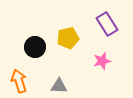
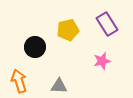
yellow pentagon: moved 8 px up
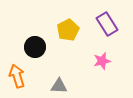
yellow pentagon: rotated 15 degrees counterclockwise
orange arrow: moved 2 px left, 5 px up
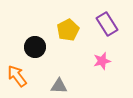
orange arrow: rotated 20 degrees counterclockwise
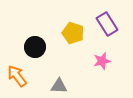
yellow pentagon: moved 5 px right, 3 px down; rotated 25 degrees counterclockwise
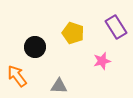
purple rectangle: moved 9 px right, 3 px down
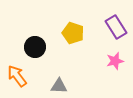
pink star: moved 13 px right
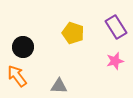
black circle: moved 12 px left
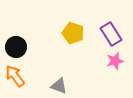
purple rectangle: moved 5 px left, 7 px down
black circle: moved 7 px left
orange arrow: moved 2 px left
gray triangle: rotated 18 degrees clockwise
